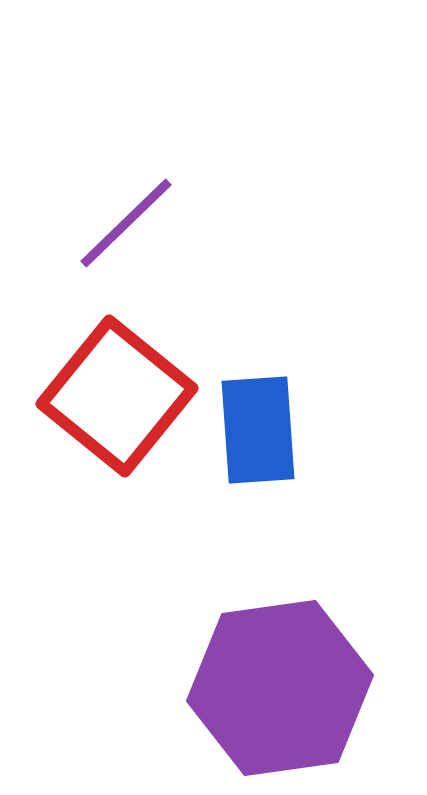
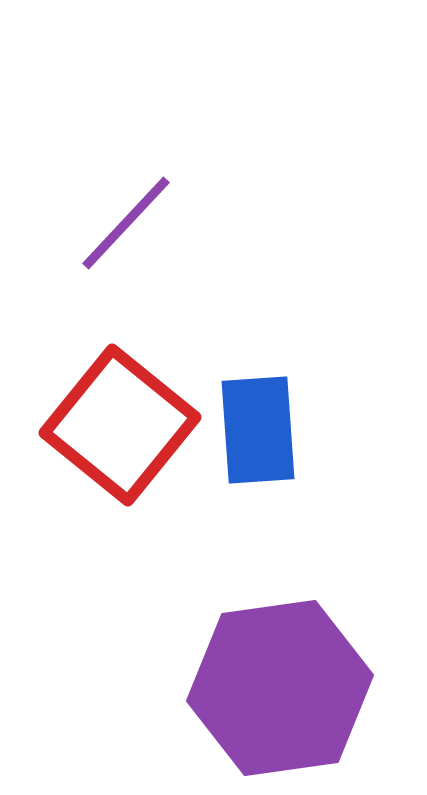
purple line: rotated 3 degrees counterclockwise
red square: moved 3 px right, 29 px down
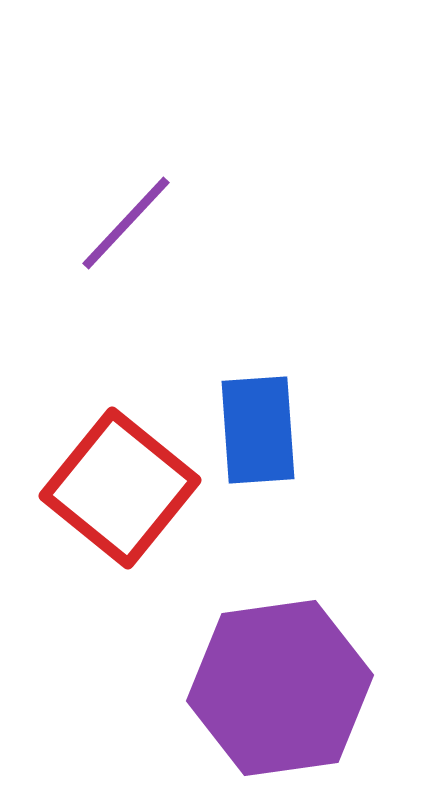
red square: moved 63 px down
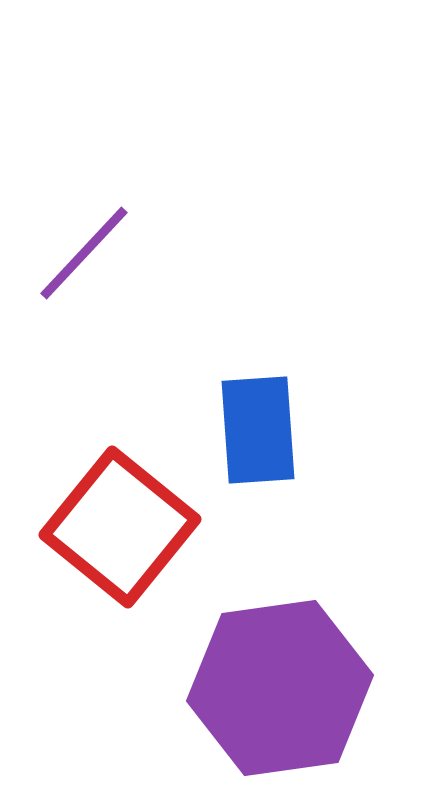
purple line: moved 42 px left, 30 px down
red square: moved 39 px down
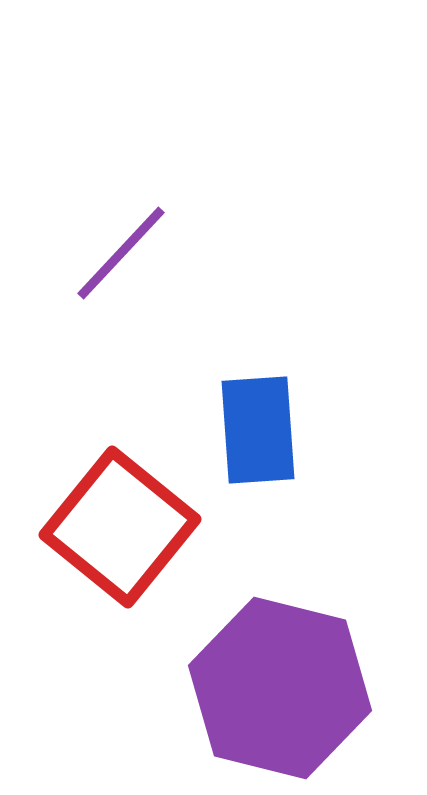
purple line: moved 37 px right
purple hexagon: rotated 22 degrees clockwise
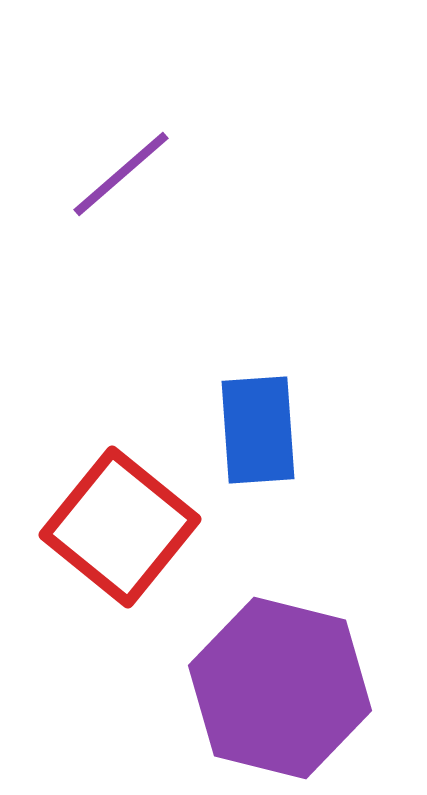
purple line: moved 79 px up; rotated 6 degrees clockwise
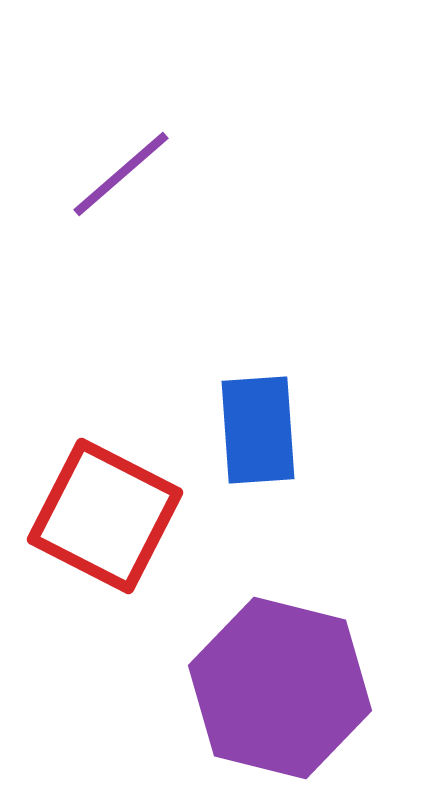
red square: moved 15 px left, 11 px up; rotated 12 degrees counterclockwise
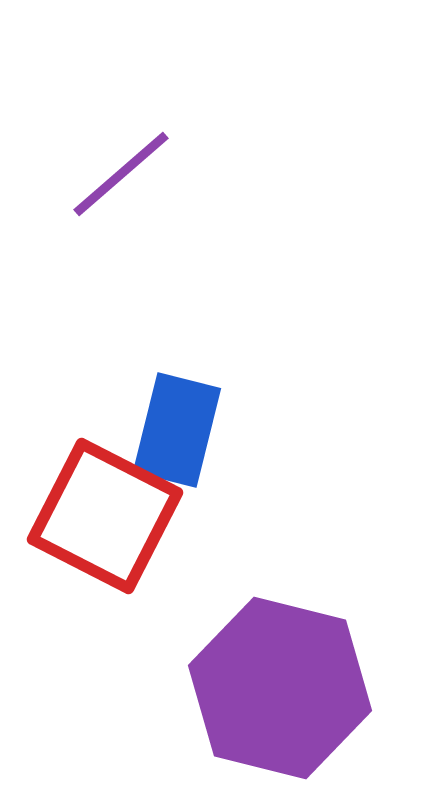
blue rectangle: moved 81 px left; rotated 18 degrees clockwise
